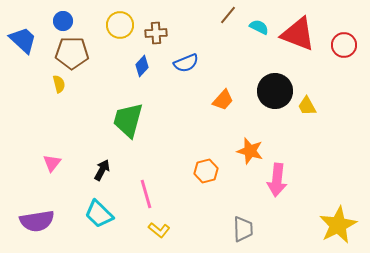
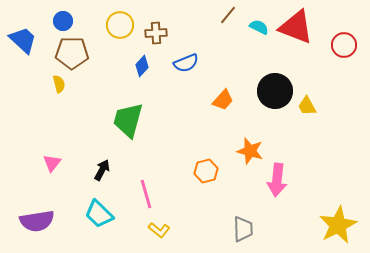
red triangle: moved 2 px left, 7 px up
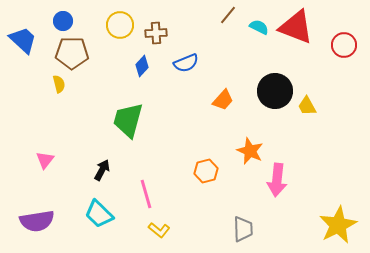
orange star: rotated 8 degrees clockwise
pink triangle: moved 7 px left, 3 px up
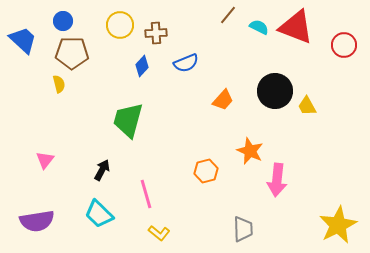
yellow L-shape: moved 3 px down
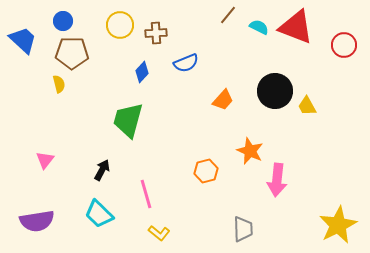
blue diamond: moved 6 px down
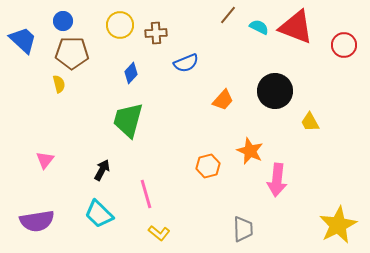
blue diamond: moved 11 px left, 1 px down
yellow trapezoid: moved 3 px right, 16 px down
orange hexagon: moved 2 px right, 5 px up
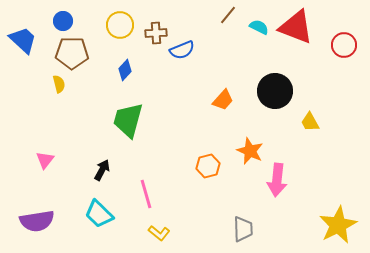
blue semicircle: moved 4 px left, 13 px up
blue diamond: moved 6 px left, 3 px up
